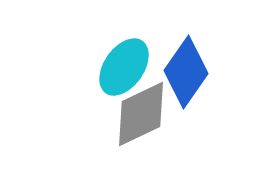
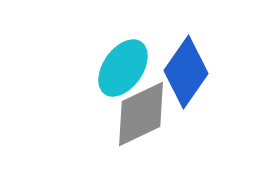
cyan ellipse: moved 1 px left, 1 px down
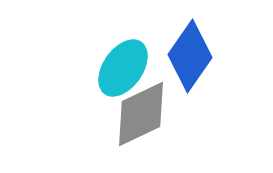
blue diamond: moved 4 px right, 16 px up
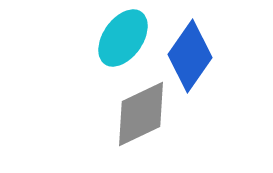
cyan ellipse: moved 30 px up
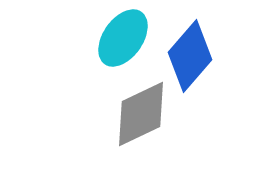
blue diamond: rotated 6 degrees clockwise
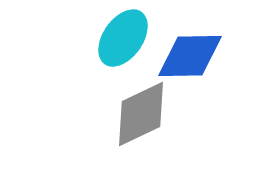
blue diamond: rotated 48 degrees clockwise
